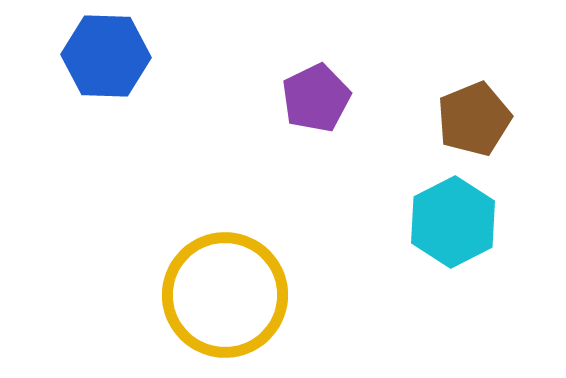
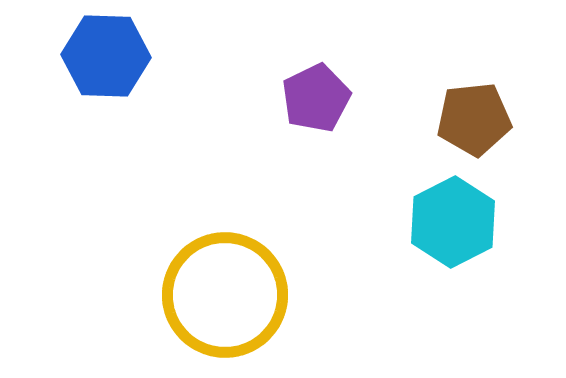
brown pentagon: rotated 16 degrees clockwise
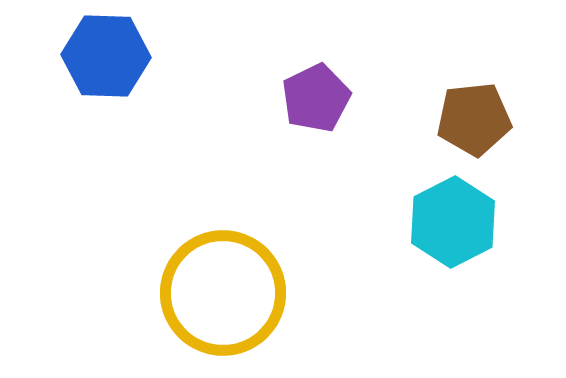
yellow circle: moved 2 px left, 2 px up
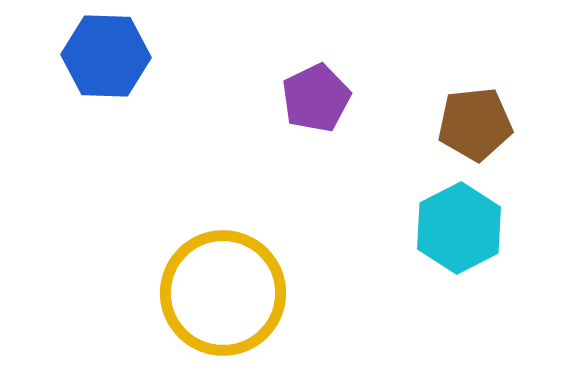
brown pentagon: moved 1 px right, 5 px down
cyan hexagon: moved 6 px right, 6 px down
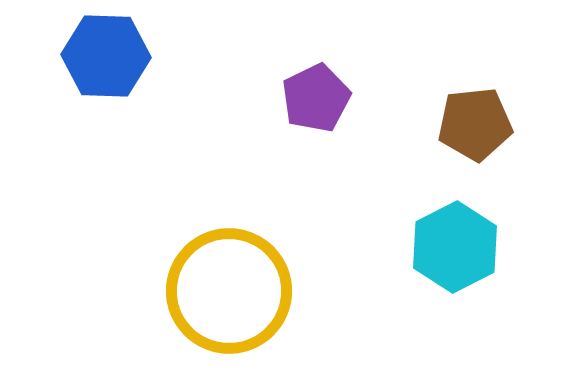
cyan hexagon: moved 4 px left, 19 px down
yellow circle: moved 6 px right, 2 px up
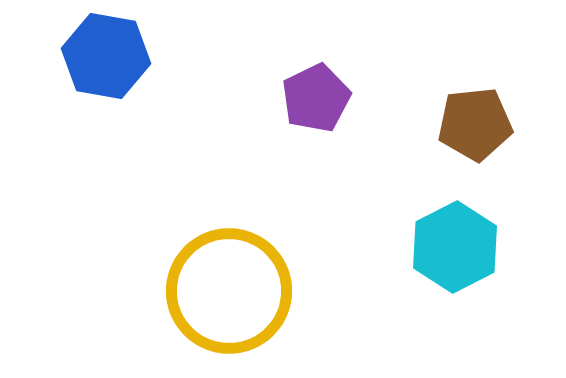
blue hexagon: rotated 8 degrees clockwise
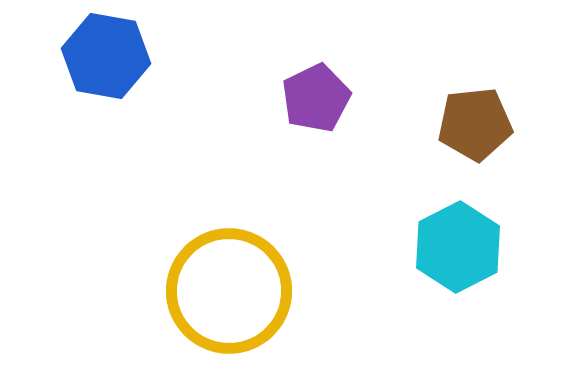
cyan hexagon: moved 3 px right
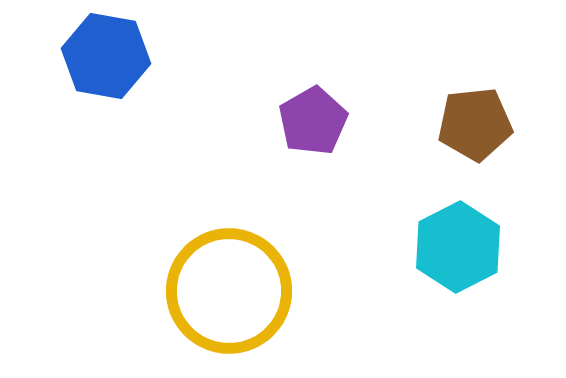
purple pentagon: moved 3 px left, 23 px down; rotated 4 degrees counterclockwise
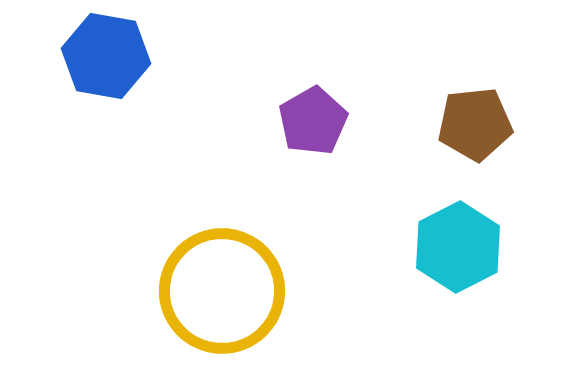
yellow circle: moved 7 px left
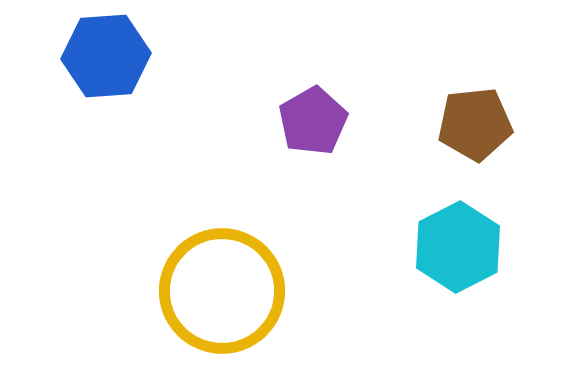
blue hexagon: rotated 14 degrees counterclockwise
